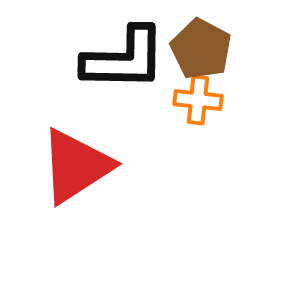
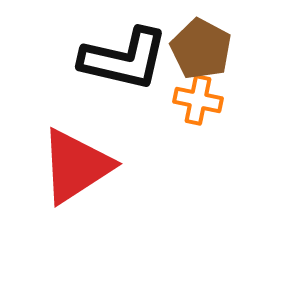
black L-shape: rotated 12 degrees clockwise
orange cross: rotated 6 degrees clockwise
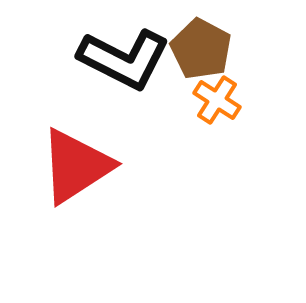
black L-shape: rotated 14 degrees clockwise
orange cross: moved 19 px right; rotated 21 degrees clockwise
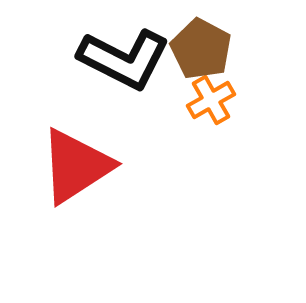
orange cross: moved 6 px left; rotated 27 degrees clockwise
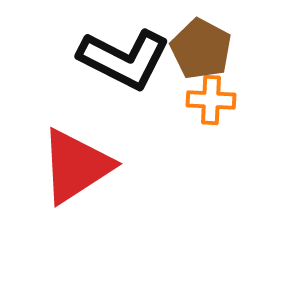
orange cross: rotated 33 degrees clockwise
